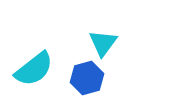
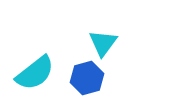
cyan semicircle: moved 1 px right, 4 px down
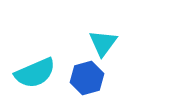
cyan semicircle: rotated 15 degrees clockwise
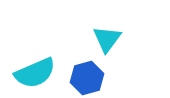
cyan triangle: moved 4 px right, 4 px up
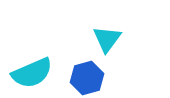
cyan semicircle: moved 3 px left
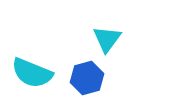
cyan semicircle: rotated 45 degrees clockwise
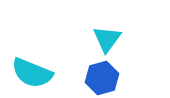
blue hexagon: moved 15 px right
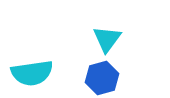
cyan semicircle: rotated 30 degrees counterclockwise
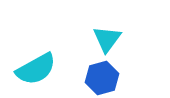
cyan semicircle: moved 4 px right, 4 px up; rotated 21 degrees counterclockwise
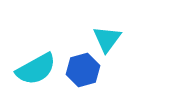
blue hexagon: moved 19 px left, 8 px up
